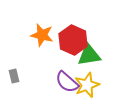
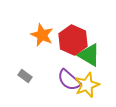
orange star: rotated 10 degrees clockwise
green triangle: rotated 40 degrees clockwise
gray rectangle: moved 11 px right; rotated 40 degrees counterclockwise
purple semicircle: moved 2 px right, 2 px up
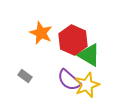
orange star: moved 1 px left, 2 px up
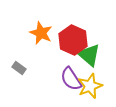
green triangle: rotated 10 degrees clockwise
gray rectangle: moved 6 px left, 8 px up
purple semicircle: moved 2 px right, 1 px up; rotated 15 degrees clockwise
yellow star: moved 3 px right, 1 px down
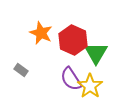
green triangle: moved 7 px right, 2 px up; rotated 20 degrees clockwise
gray rectangle: moved 2 px right, 2 px down
yellow star: rotated 15 degrees counterclockwise
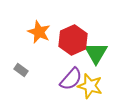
orange star: moved 2 px left, 1 px up
red hexagon: rotated 12 degrees clockwise
purple semicircle: rotated 105 degrees counterclockwise
yellow star: rotated 20 degrees counterclockwise
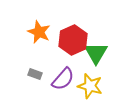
gray rectangle: moved 14 px right, 4 px down; rotated 16 degrees counterclockwise
purple semicircle: moved 8 px left
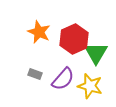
red hexagon: moved 1 px right, 1 px up
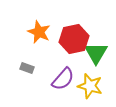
red hexagon: rotated 12 degrees clockwise
gray rectangle: moved 8 px left, 6 px up
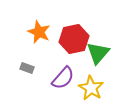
green triangle: moved 2 px right; rotated 10 degrees clockwise
purple semicircle: moved 1 px up
yellow star: moved 1 px right, 2 px down; rotated 15 degrees clockwise
